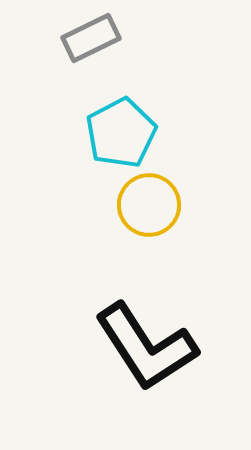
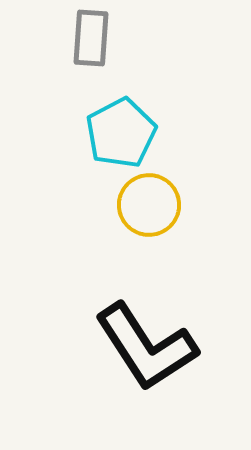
gray rectangle: rotated 60 degrees counterclockwise
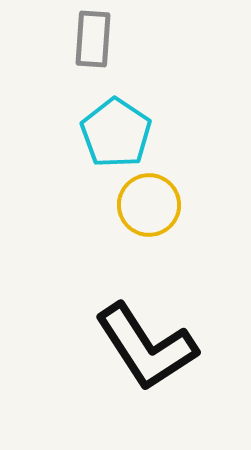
gray rectangle: moved 2 px right, 1 px down
cyan pentagon: moved 5 px left; rotated 10 degrees counterclockwise
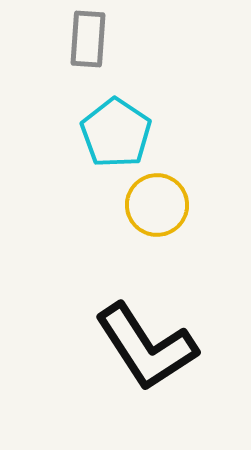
gray rectangle: moved 5 px left
yellow circle: moved 8 px right
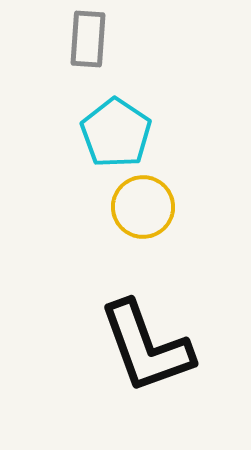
yellow circle: moved 14 px left, 2 px down
black L-shape: rotated 13 degrees clockwise
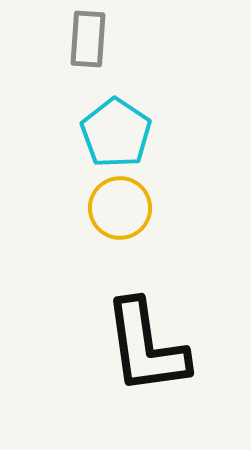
yellow circle: moved 23 px left, 1 px down
black L-shape: rotated 12 degrees clockwise
